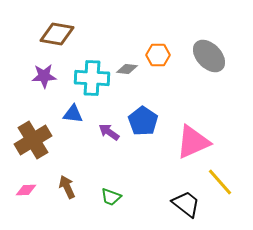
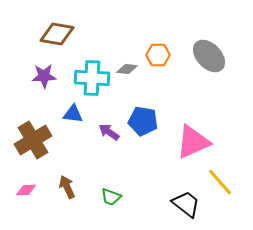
blue pentagon: rotated 24 degrees counterclockwise
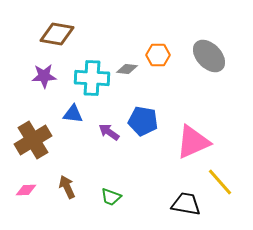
black trapezoid: rotated 28 degrees counterclockwise
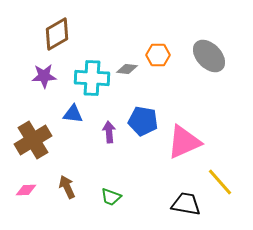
brown diamond: rotated 40 degrees counterclockwise
purple arrow: rotated 50 degrees clockwise
pink triangle: moved 9 px left
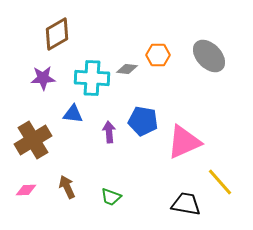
purple star: moved 1 px left, 2 px down
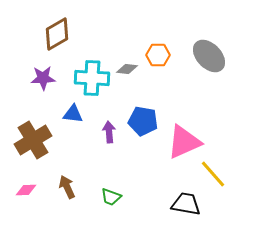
yellow line: moved 7 px left, 8 px up
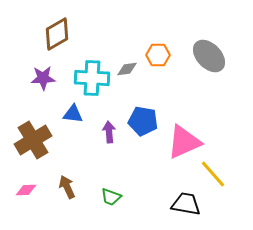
gray diamond: rotated 15 degrees counterclockwise
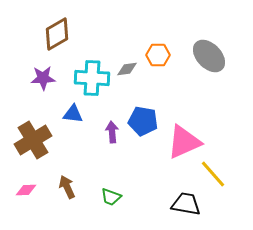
purple arrow: moved 3 px right
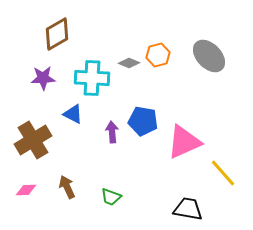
orange hexagon: rotated 15 degrees counterclockwise
gray diamond: moved 2 px right, 6 px up; rotated 30 degrees clockwise
blue triangle: rotated 20 degrees clockwise
yellow line: moved 10 px right, 1 px up
black trapezoid: moved 2 px right, 5 px down
